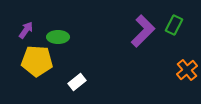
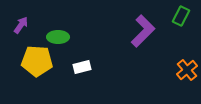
green rectangle: moved 7 px right, 9 px up
purple arrow: moved 5 px left, 5 px up
white rectangle: moved 5 px right, 15 px up; rotated 24 degrees clockwise
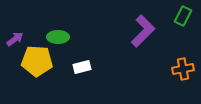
green rectangle: moved 2 px right
purple arrow: moved 6 px left, 14 px down; rotated 18 degrees clockwise
orange cross: moved 4 px left, 1 px up; rotated 30 degrees clockwise
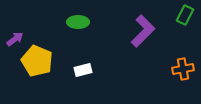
green rectangle: moved 2 px right, 1 px up
green ellipse: moved 20 px right, 15 px up
yellow pentagon: rotated 20 degrees clockwise
white rectangle: moved 1 px right, 3 px down
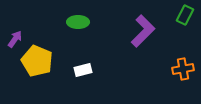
purple arrow: rotated 18 degrees counterclockwise
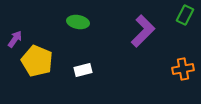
green ellipse: rotated 10 degrees clockwise
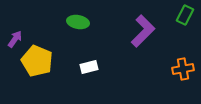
white rectangle: moved 6 px right, 3 px up
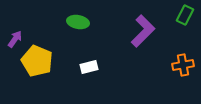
orange cross: moved 4 px up
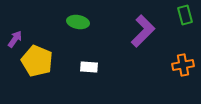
green rectangle: rotated 42 degrees counterclockwise
white rectangle: rotated 18 degrees clockwise
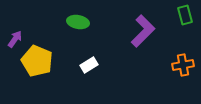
white rectangle: moved 2 px up; rotated 36 degrees counterclockwise
